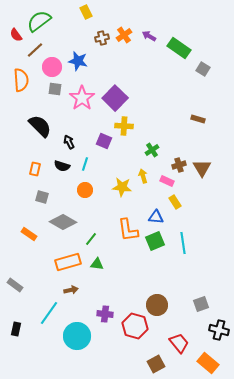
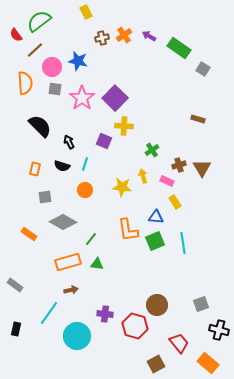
orange semicircle at (21, 80): moved 4 px right, 3 px down
gray square at (42, 197): moved 3 px right; rotated 24 degrees counterclockwise
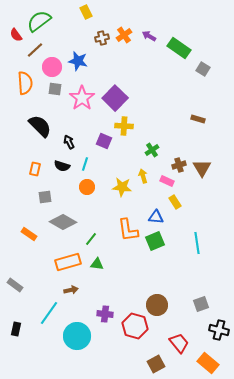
orange circle at (85, 190): moved 2 px right, 3 px up
cyan line at (183, 243): moved 14 px right
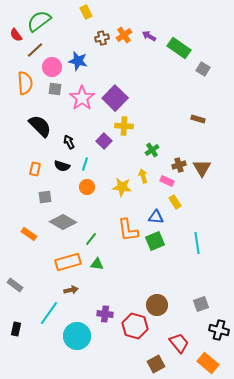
purple square at (104, 141): rotated 21 degrees clockwise
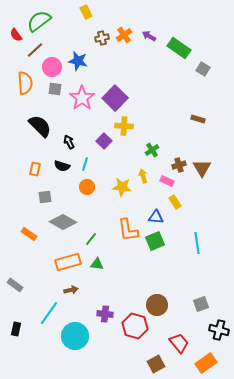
cyan circle at (77, 336): moved 2 px left
orange rectangle at (208, 363): moved 2 px left; rotated 75 degrees counterclockwise
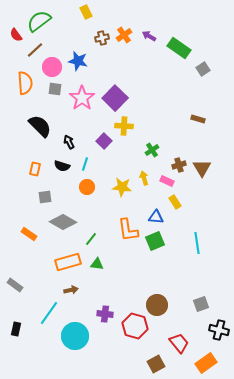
gray square at (203, 69): rotated 24 degrees clockwise
yellow arrow at (143, 176): moved 1 px right, 2 px down
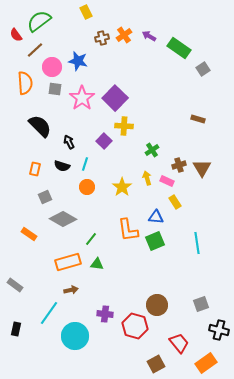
yellow arrow at (144, 178): moved 3 px right
yellow star at (122, 187): rotated 30 degrees clockwise
gray square at (45, 197): rotated 16 degrees counterclockwise
gray diamond at (63, 222): moved 3 px up
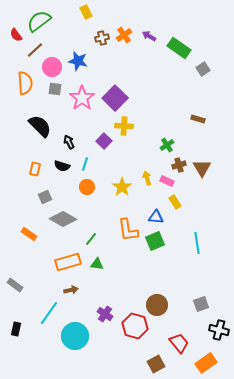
green cross at (152, 150): moved 15 px right, 5 px up
purple cross at (105, 314): rotated 28 degrees clockwise
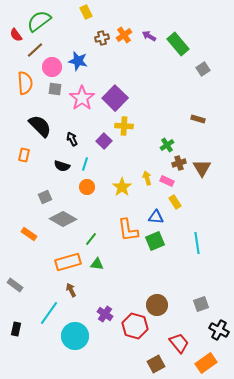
green rectangle at (179, 48): moved 1 px left, 4 px up; rotated 15 degrees clockwise
black arrow at (69, 142): moved 3 px right, 3 px up
brown cross at (179, 165): moved 2 px up
orange rectangle at (35, 169): moved 11 px left, 14 px up
brown arrow at (71, 290): rotated 104 degrees counterclockwise
black cross at (219, 330): rotated 12 degrees clockwise
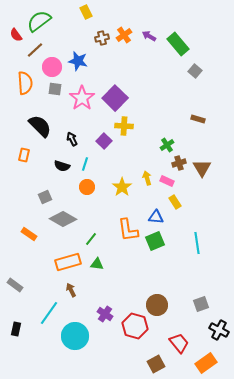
gray square at (203, 69): moved 8 px left, 2 px down; rotated 16 degrees counterclockwise
